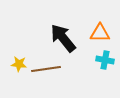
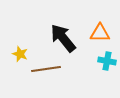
cyan cross: moved 2 px right, 1 px down
yellow star: moved 1 px right, 10 px up; rotated 14 degrees clockwise
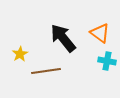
orange triangle: rotated 35 degrees clockwise
yellow star: rotated 21 degrees clockwise
brown line: moved 2 px down
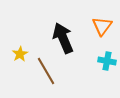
orange triangle: moved 2 px right, 7 px up; rotated 30 degrees clockwise
black arrow: rotated 16 degrees clockwise
brown line: rotated 68 degrees clockwise
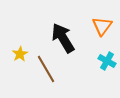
black arrow: rotated 8 degrees counterclockwise
cyan cross: rotated 18 degrees clockwise
brown line: moved 2 px up
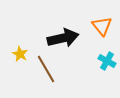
orange triangle: rotated 15 degrees counterclockwise
black arrow: rotated 108 degrees clockwise
yellow star: rotated 14 degrees counterclockwise
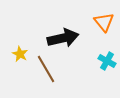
orange triangle: moved 2 px right, 4 px up
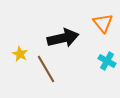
orange triangle: moved 1 px left, 1 px down
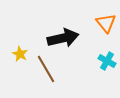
orange triangle: moved 3 px right
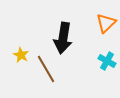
orange triangle: rotated 25 degrees clockwise
black arrow: rotated 112 degrees clockwise
yellow star: moved 1 px right, 1 px down
